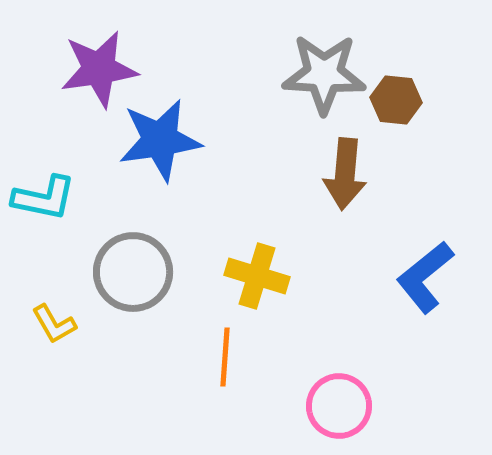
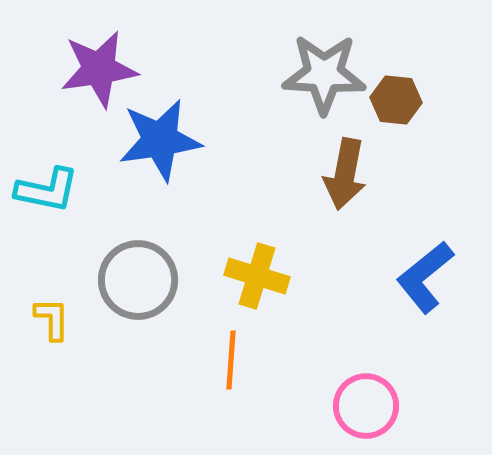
brown arrow: rotated 6 degrees clockwise
cyan L-shape: moved 3 px right, 8 px up
gray circle: moved 5 px right, 8 px down
yellow L-shape: moved 2 px left, 5 px up; rotated 150 degrees counterclockwise
orange line: moved 6 px right, 3 px down
pink circle: moved 27 px right
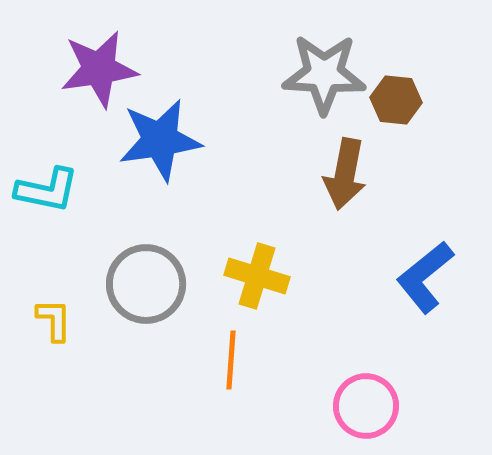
gray circle: moved 8 px right, 4 px down
yellow L-shape: moved 2 px right, 1 px down
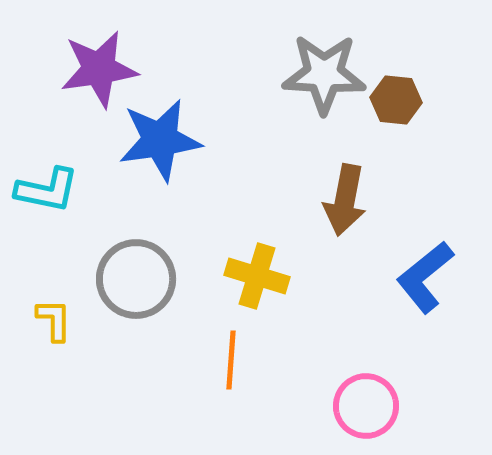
brown arrow: moved 26 px down
gray circle: moved 10 px left, 5 px up
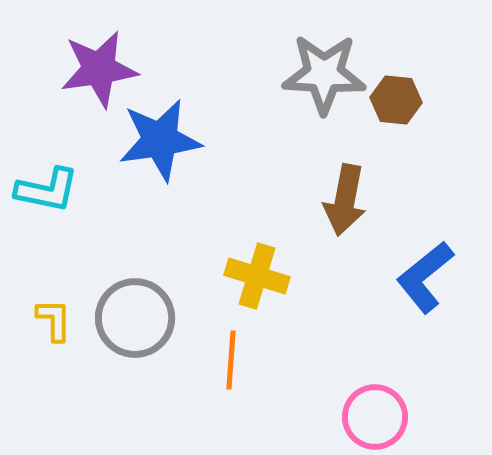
gray circle: moved 1 px left, 39 px down
pink circle: moved 9 px right, 11 px down
